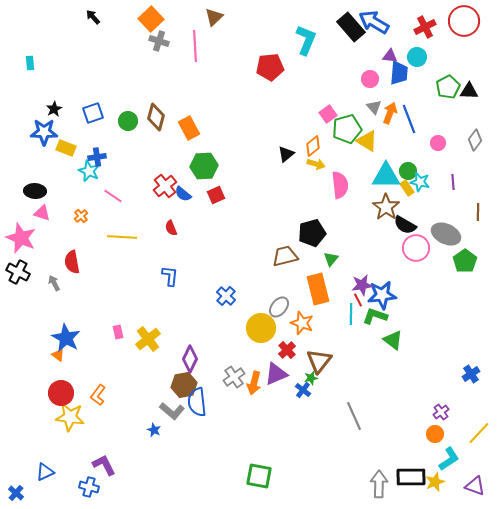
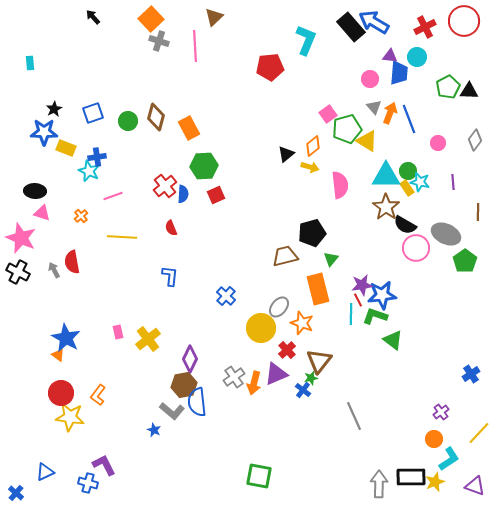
yellow arrow at (316, 164): moved 6 px left, 3 px down
blue semicircle at (183, 194): rotated 126 degrees counterclockwise
pink line at (113, 196): rotated 54 degrees counterclockwise
gray arrow at (54, 283): moved 13 px up
orange circle at (435, 434): moved 1 px left, 5 px down
blue cross at (89, 487): moved 1 px left, 4 px up
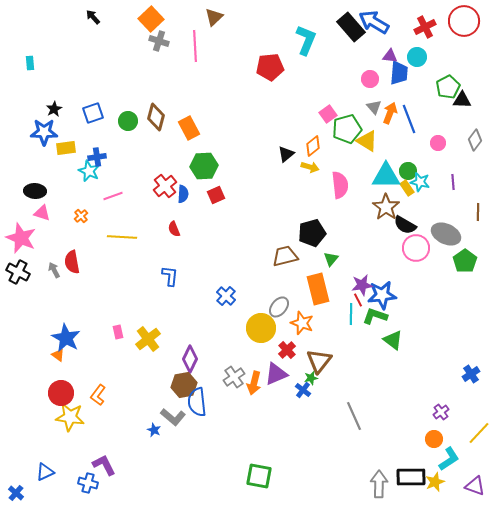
black triangle at (469, 91): moved 7 px left, 9 px down
yellow rectangle at (66, 148): rotated 30 degrees counterclockwise
red semicircle at (171, 228): moved 3 px right, 1 px down
gray L-shape at (172, 411): moved 1 px right, 6 px down
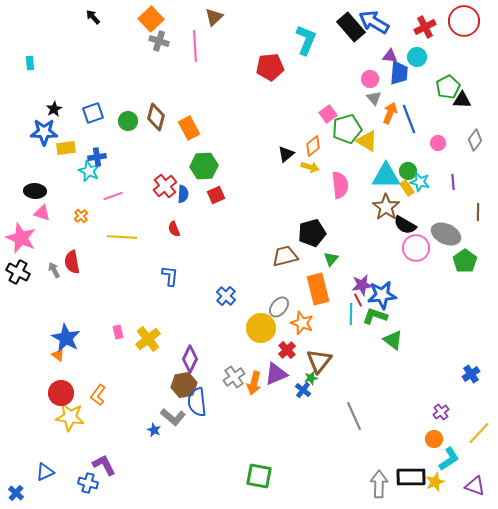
gray triangle at (374, 107): moved 9 px up
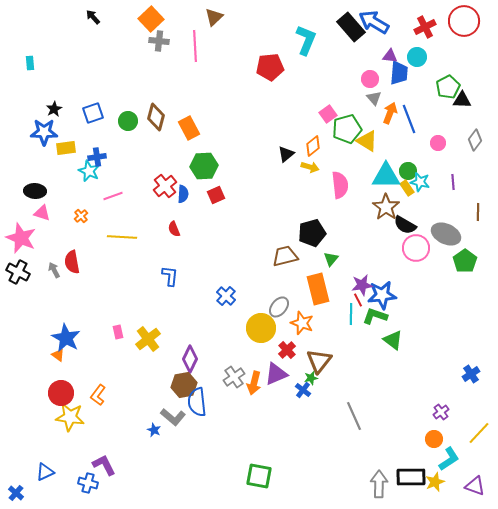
gray cross at (159, 41): rotated 12 degrees counterclockwise
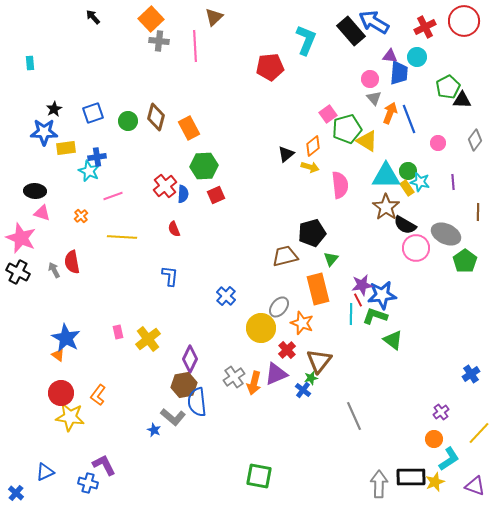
black rectangle at (351, 27): moved 4 px down
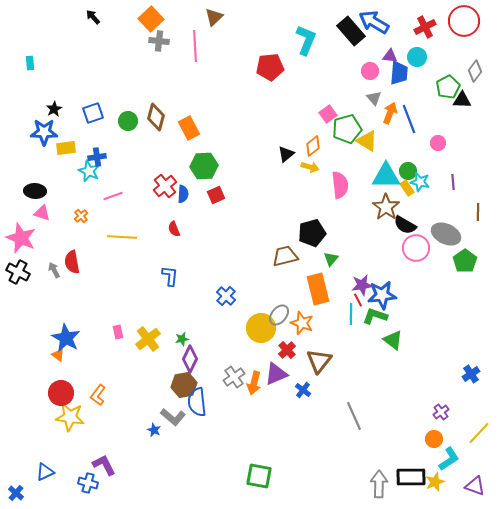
pink circle at (370, 79): moved 8 px up
gray diamond at (475, 140): moved 69 px up
gray ellipse at (279, 307): moved 8 px down
green star at (311, 378): moved 129 px left, 39 px up
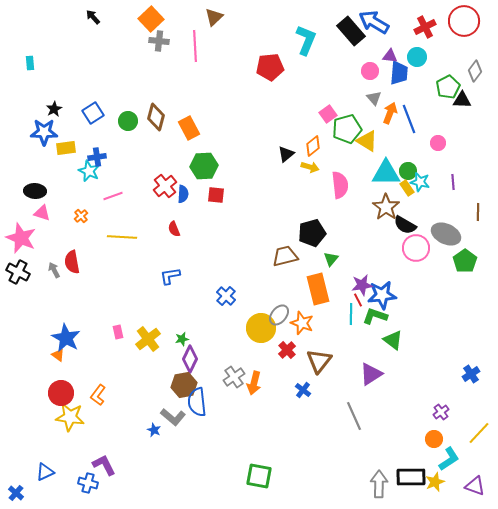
blue square at (93, 113): rotated 15 degrees counterclockwise
cyan triangle at (386, 176): moved 3 px up
red square at (216, 195): rotated 30 degrees clockwise
blue L-shape at (170, 276): rotated 105 degrees counterclockwise
purple triangle at (276, 374): moved 95 px right; rotated 10 degrees counterclockwise
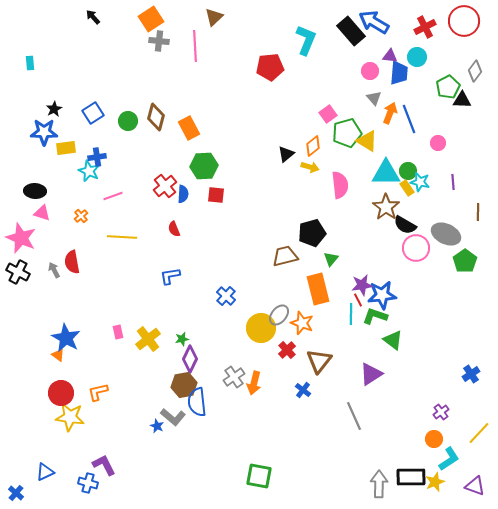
orange square at (151, 19): rotated 10 degrees clockwise
green pentagon at (347, 129): moved 4 px down
orange L-shape at (98, 395): moved 3 px up; rotated 40 degrees clockwise
blue star at (154, 430): moved 3 px right, 4 px up
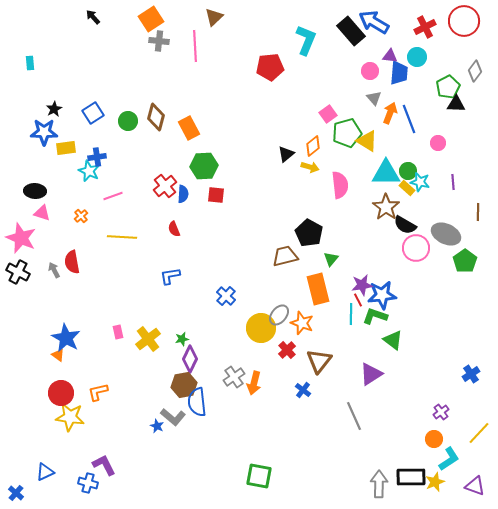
black triangle at (462, 100): moved 6 px left, 4 px down
yellow rectangle at (407, 188): rotated 14 degrees counterclockwise
black pentagon at (312, 233): moved 3 px left; rotated 28 degrees counterclockwise
